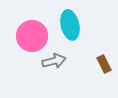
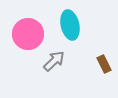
pink circle: moved 4 px left, 2 px up
gray arrow: rotated 30 degrees counterclockwise
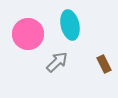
gray arrow: moved 3 px right, 1 px down
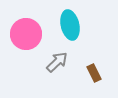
pink circle: moved 2 px left
brown rectangle: moved 10 px left, 9 px down
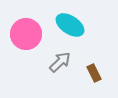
cyan ellipse: rotated 44 degrees counterclockwise
gray arrow: moved 3 px right
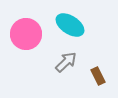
gray arrow: moved 6 px right
brown rectangle: moved 4 px right, 3 px down
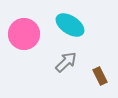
pink circle: moved 2 px left
brown rectangle: moved 2 px right
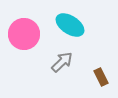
gray arrow: moved 4 px left
brown rectangle: moved 1 px right, 1 px down
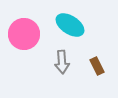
gray arrow: rotated 130 degrees clockwise
brown rectangle: moved 4 px left, 11 px up
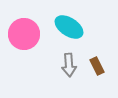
cyan ellipse: moved 1 px left, 2 px down
gray arrow: moved 7 px right, 3 px down
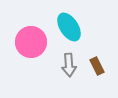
cyan ellipse: rotated 24 degrees clockwise
pink circle: moved 7 px right, 8 px down
